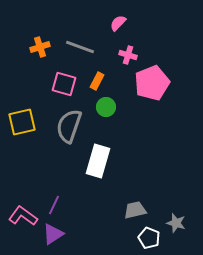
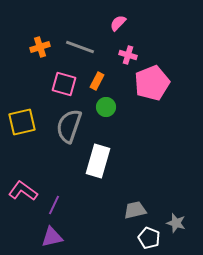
pink L-shape: moved 25 px up
purple triangle: moved 1 px left, 3 px down; rotated 20 degrees clockwise
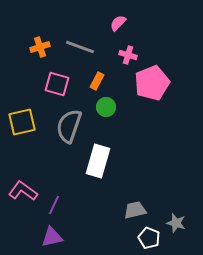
pink square: moved 7 px left
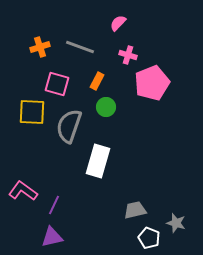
yellow square: moved 10 px right, 10 px up; rotated 16 degrees clockwise
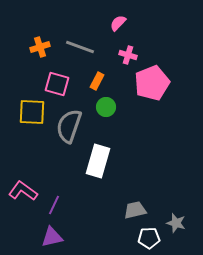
white pentagon: rotated 25 degrees counterclockwise
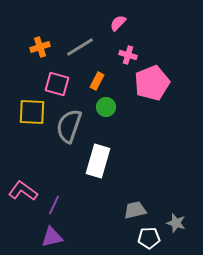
gray line: rotated 52 degrees counterclockwise
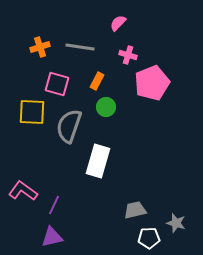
gray line: rotated 40 degrees clockwise
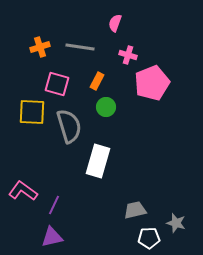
pink semicircle: moved 3 px left; rotated 24 degrees counterclockwise
gray semicircle: rotated 144 degrees clockwise
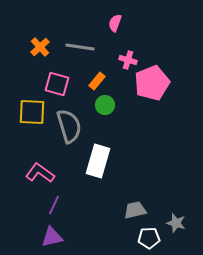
orange cross: rotated 24 degrees counterclockwise
pink cross: moved 5 px down
orange rectangle: rotated 12 degrees clockwise
green circle: moved 1 px left, 2 px up
pink L-shape: moved 17 px right, 18 px up
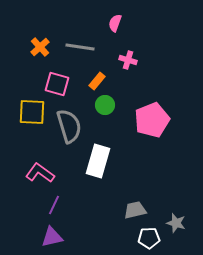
pink pentagon: moved 37 px down
